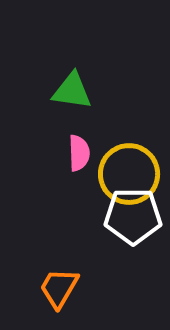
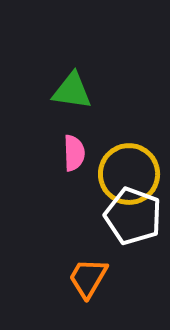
pink semicircle: moved 5 px left
white pentagon: rotated 20 degrees clockwise
orange trapezoid: moved 29 px right, 10 px up
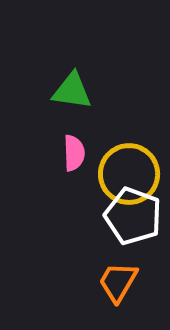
orange trapezoid: moved 30 px right, 4 px down
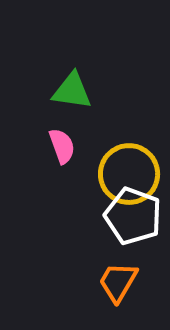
pink semicircle: moved 12 px left, 7 px up; rotated 18 degrees counterclockwise
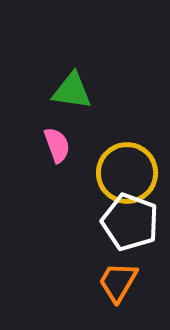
pink semicircle: moved 5 px left, 1 px up
yellow circle: moved 2 px left, 1 px up
white pentagon: moved 3 px left, 6 px down
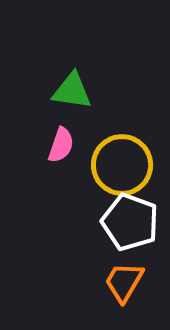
pink semicircle: moved 4 px right; rotated 39 degrees clockwise
yellow circle: moved 5 px left, 8 px up
orange trapezoid: moved 6 px right
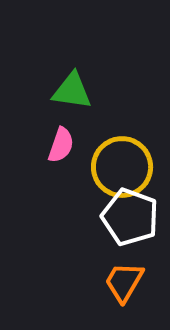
yellow circle: moved 2 px down
white pentagon: moved 5 px up
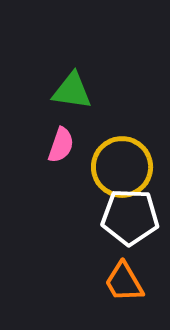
white pentagon: rotated 18 degrees counterclockwise
orange trapezoid: rotated 60 degrees counterclockwise
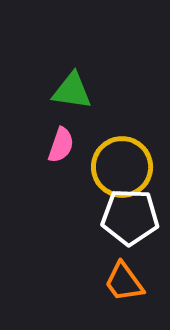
orange trapezoid: rotated 6 degrees counterclockwise
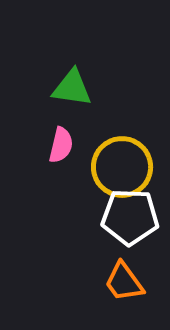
green triangle: moved 3 px up
pink semicircle: rotated 6 degrees counterclockwise
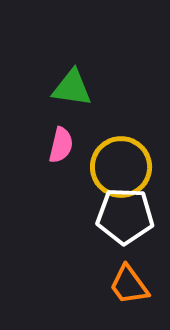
yellow circle: moved 1 px left
white pentagon: moved 5 px left, 1 px up
orange trapezoid: moved 5 px right, 3 px down
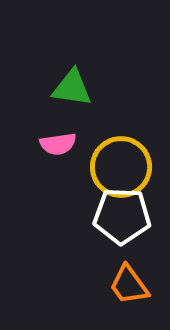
pink semicircle: moved 3 px left, 1 px up; rotated 69 degrees clockwise
white pentagon: moved 3 px left
